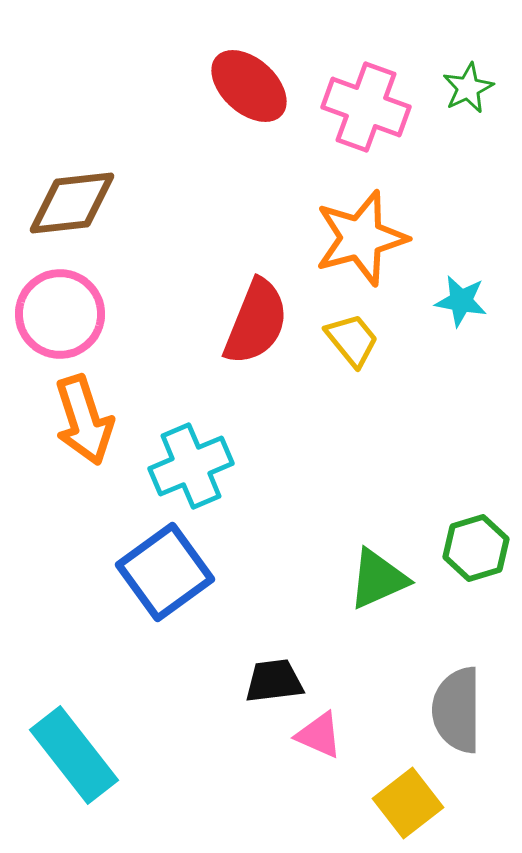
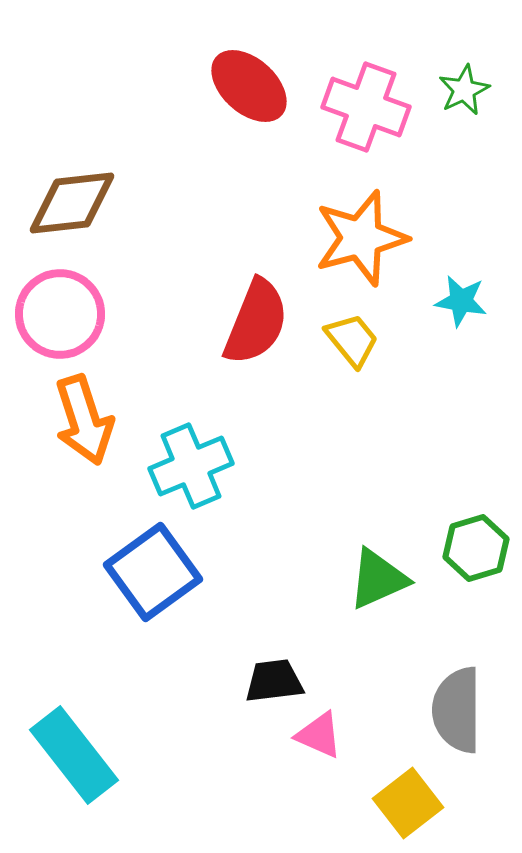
green star: moved 4 px left, 2 px down
blue square: moved 12 px left
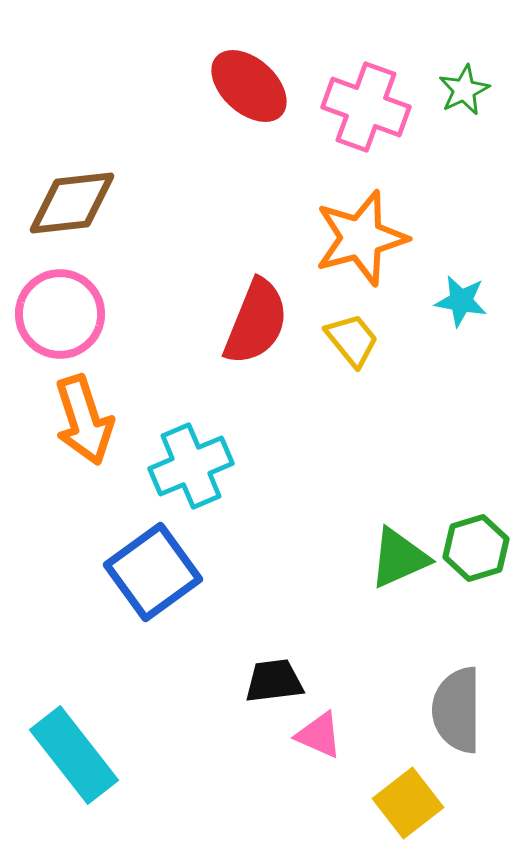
green triangle: moved 21 px right, 21 px up
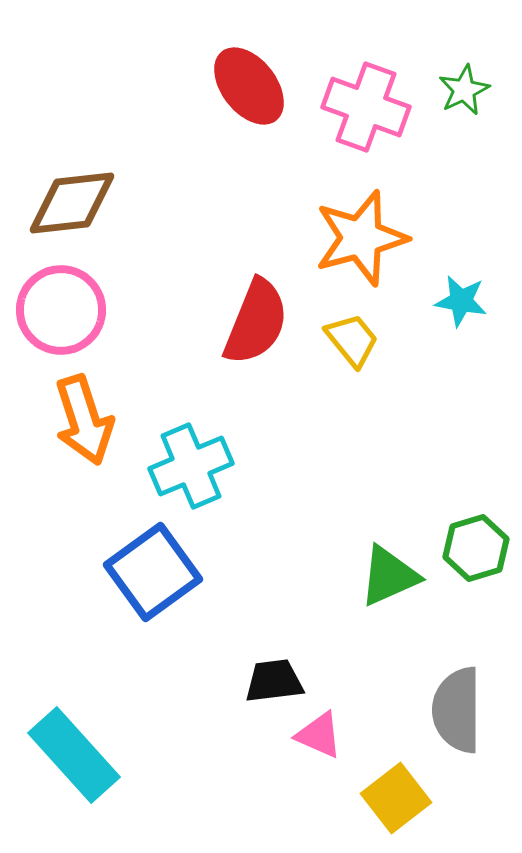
red ellipse: rotated 10 degrees clockwise
pink circle: moved 1 px right, 4 px up
green triangle: moved 10 px left, 18 px down
cyan rectangle: rotated 4 degrees counterclockwise
yellow square: moved 12 px left, 5 px up
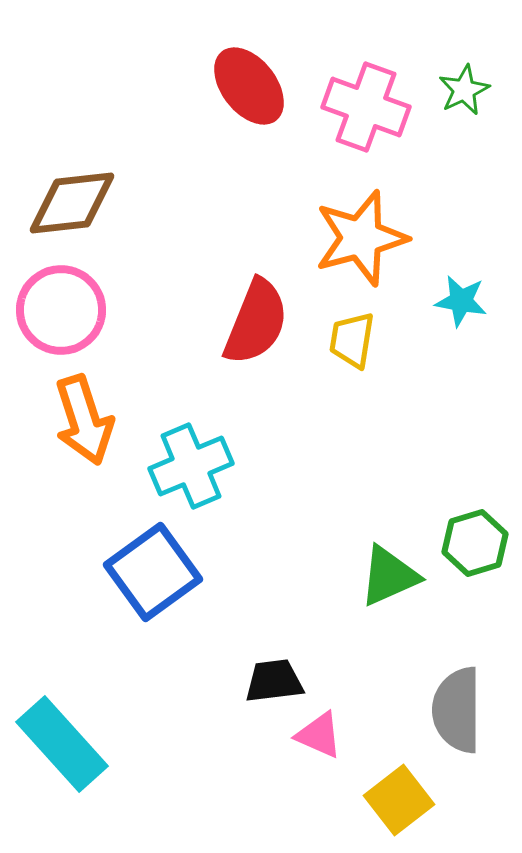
yellow trapezoid: rotated 132 degrees counterclockwise
green hexagon: moved 1 px left, 5 px up
cyan rectangle: moved 12 px left, 11 px up
yellow square: moved 3 px right, 2 px down
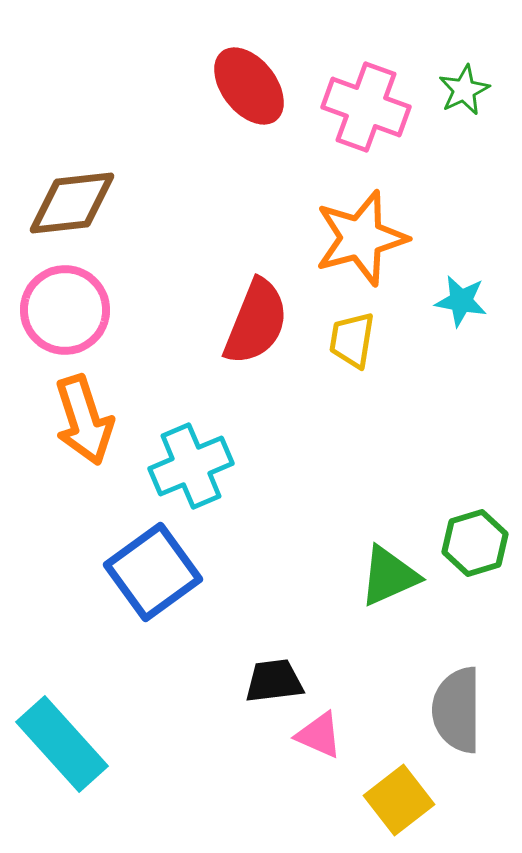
pink circle: moved 4 px right
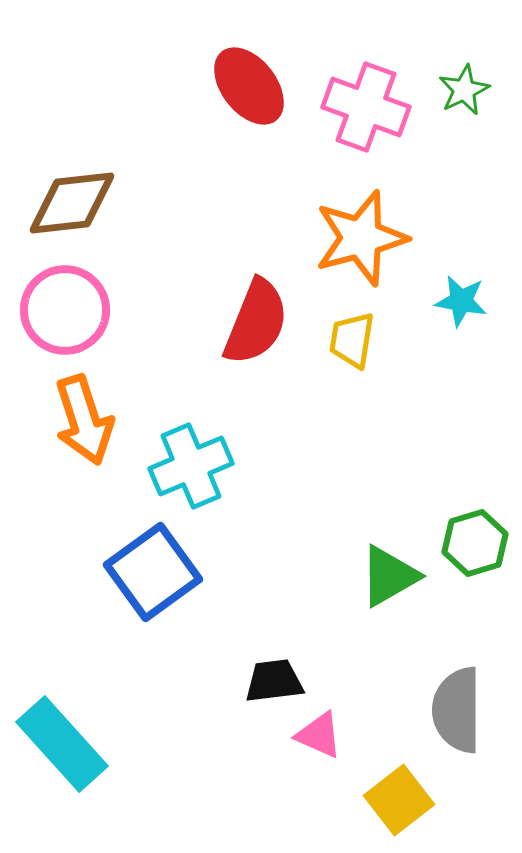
green triangle: rotated 6 degrees counterclockwise
